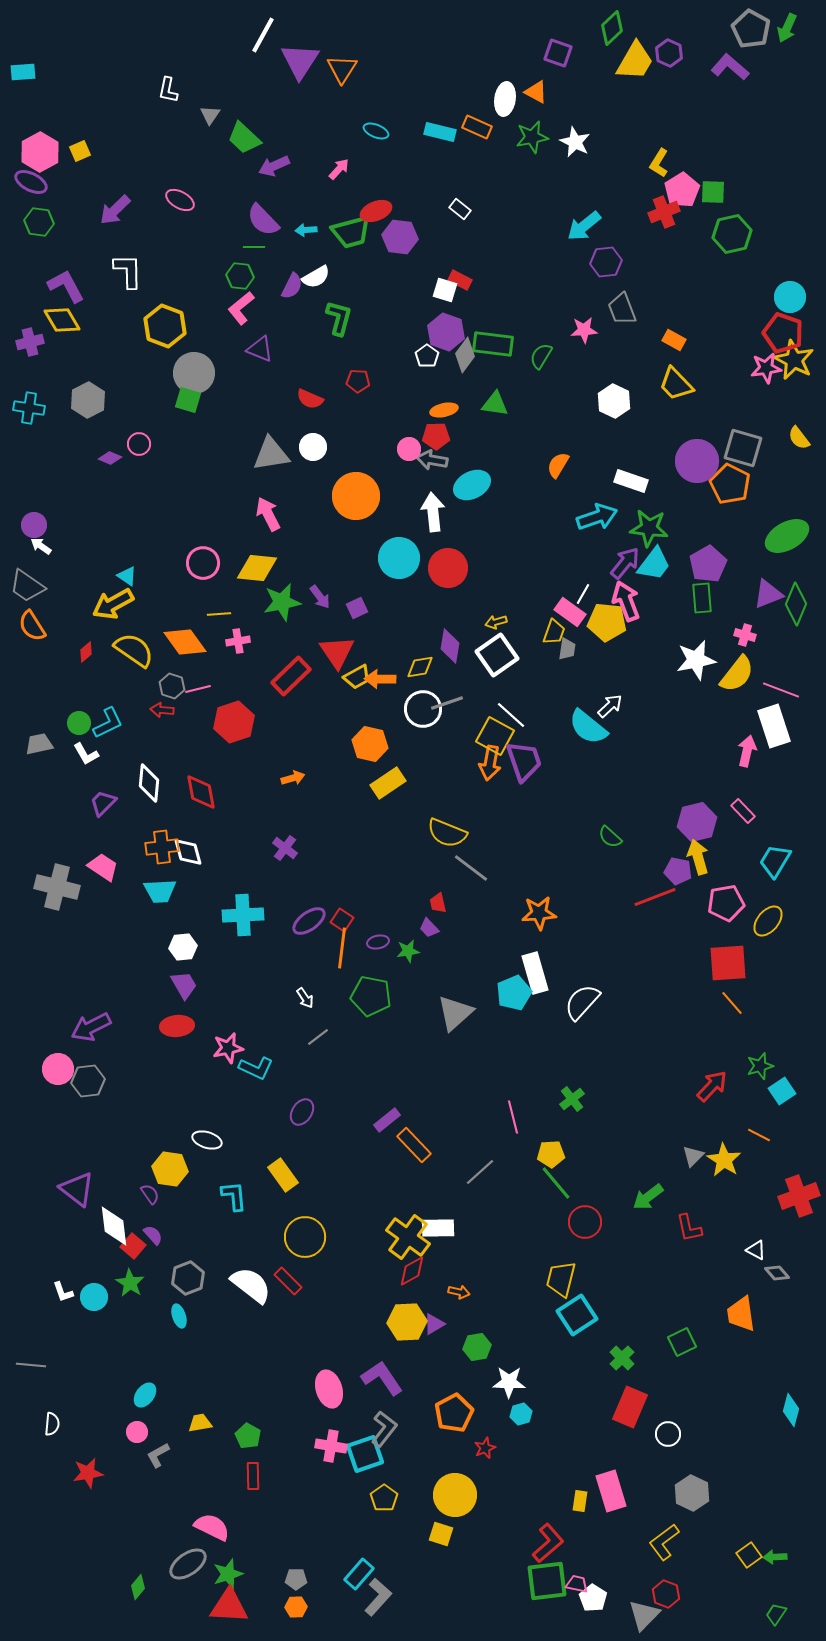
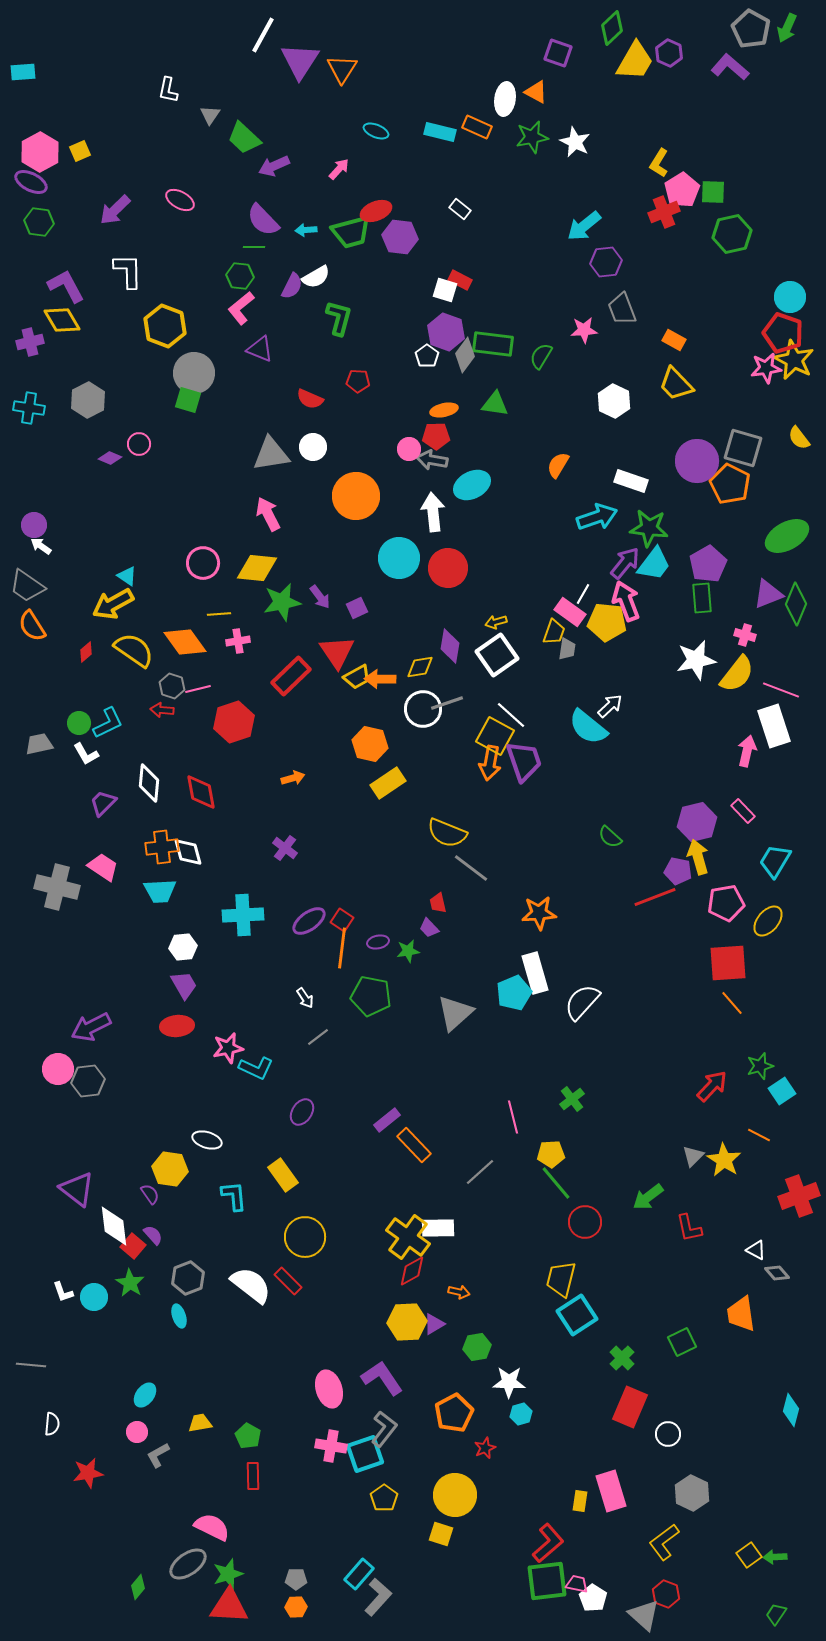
gray triangle at (644, 1615): rotated 32 degrees counterclockwise
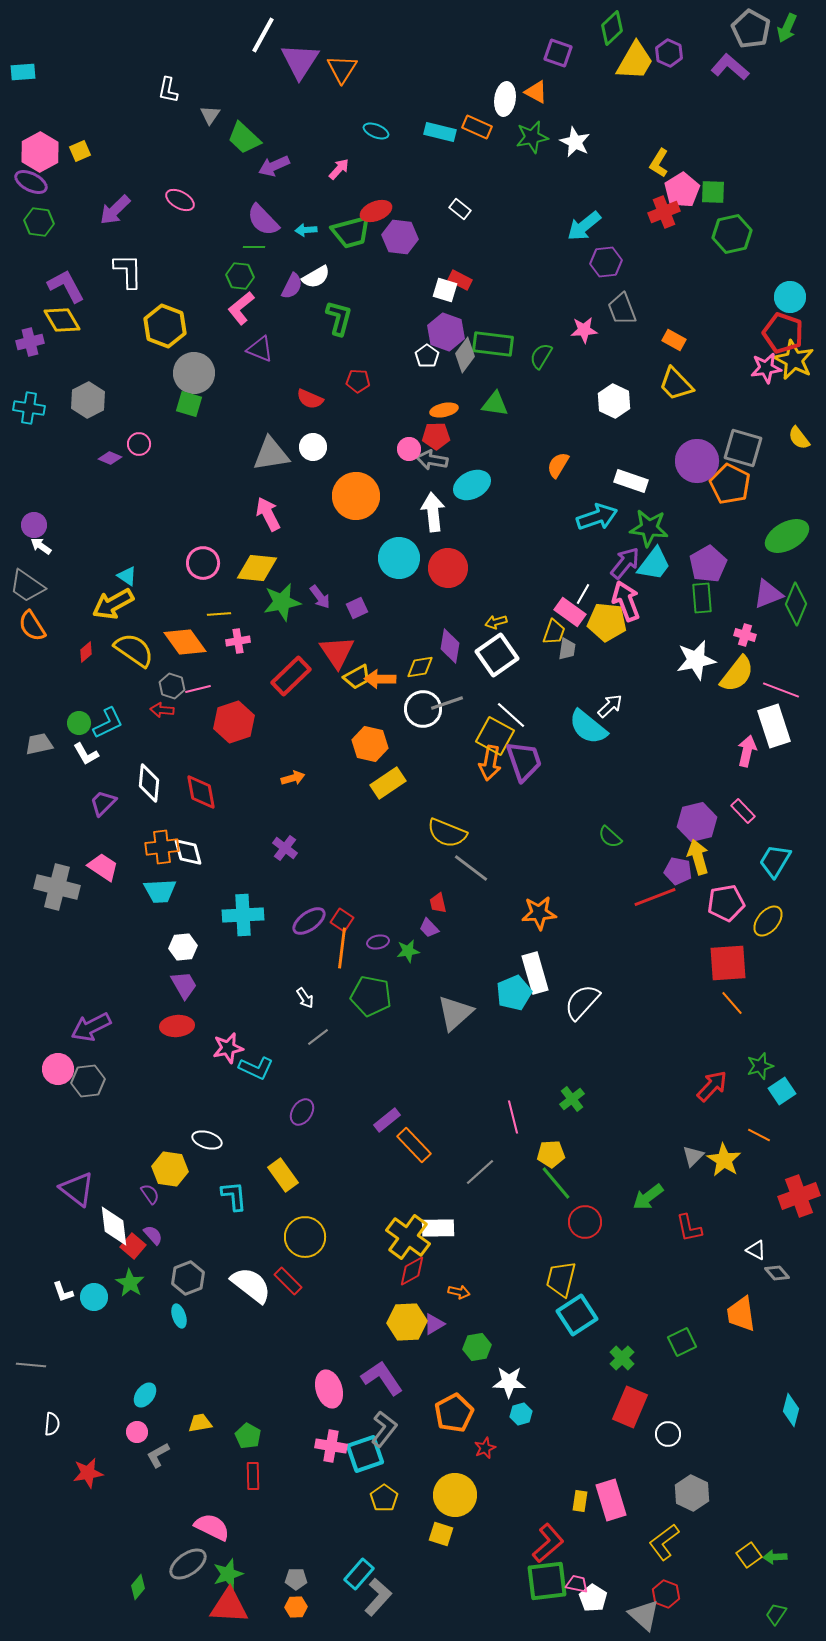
green square at (188, 400): moved 1 px right, 4 px down
pink rectangle at (611, 1491): moved 9 px down
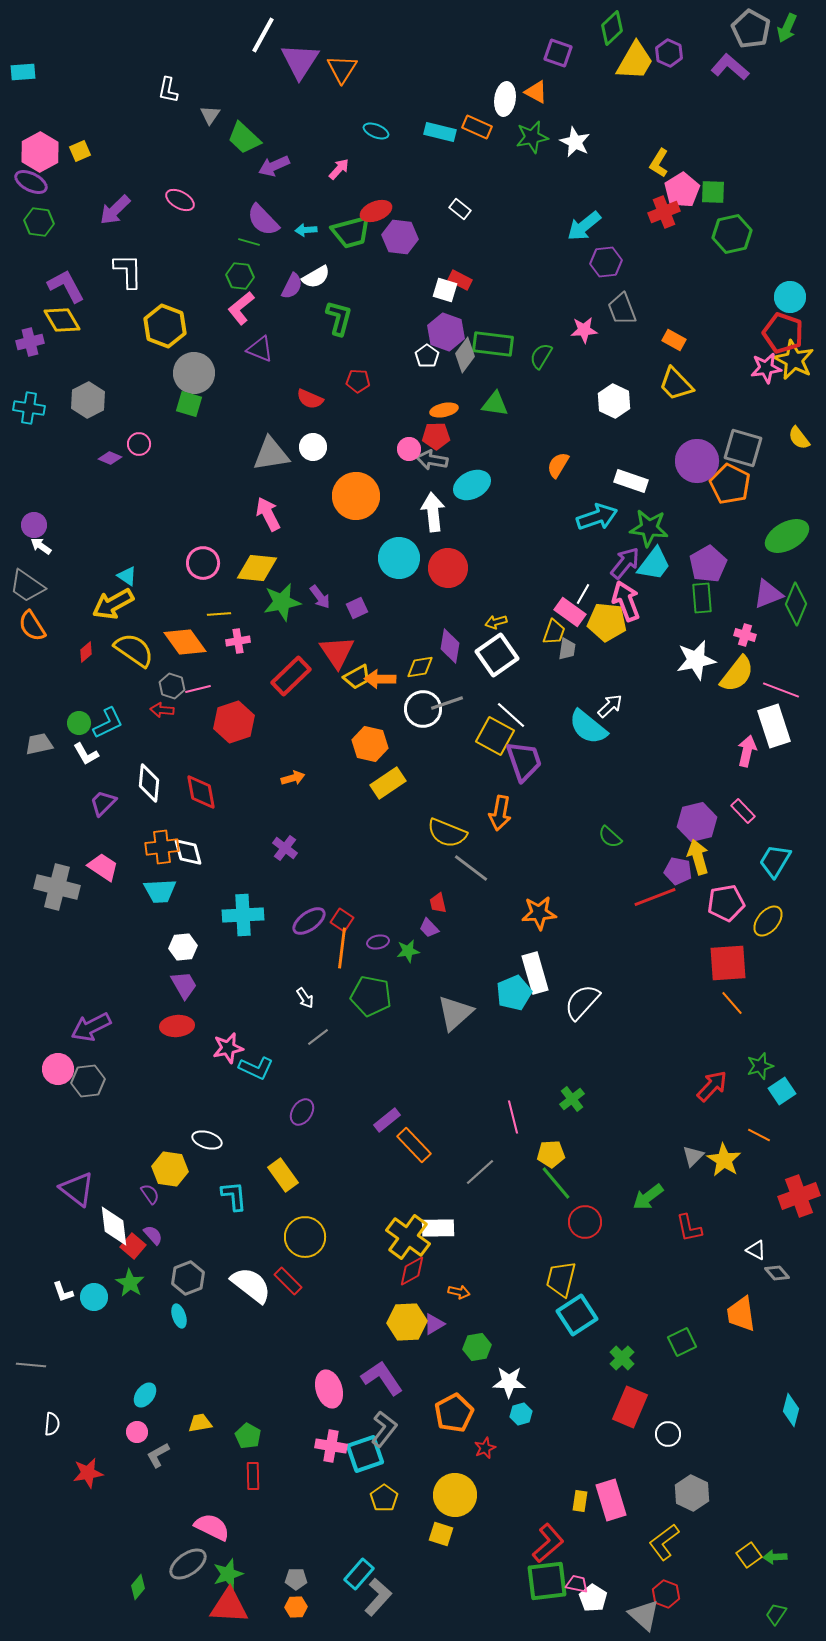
green line at (254, 247): moved 5 px left, 5 px up; rotated 15 degrees clockwise
orange arrow at (490, 763): moved 10 px right, 50 px down
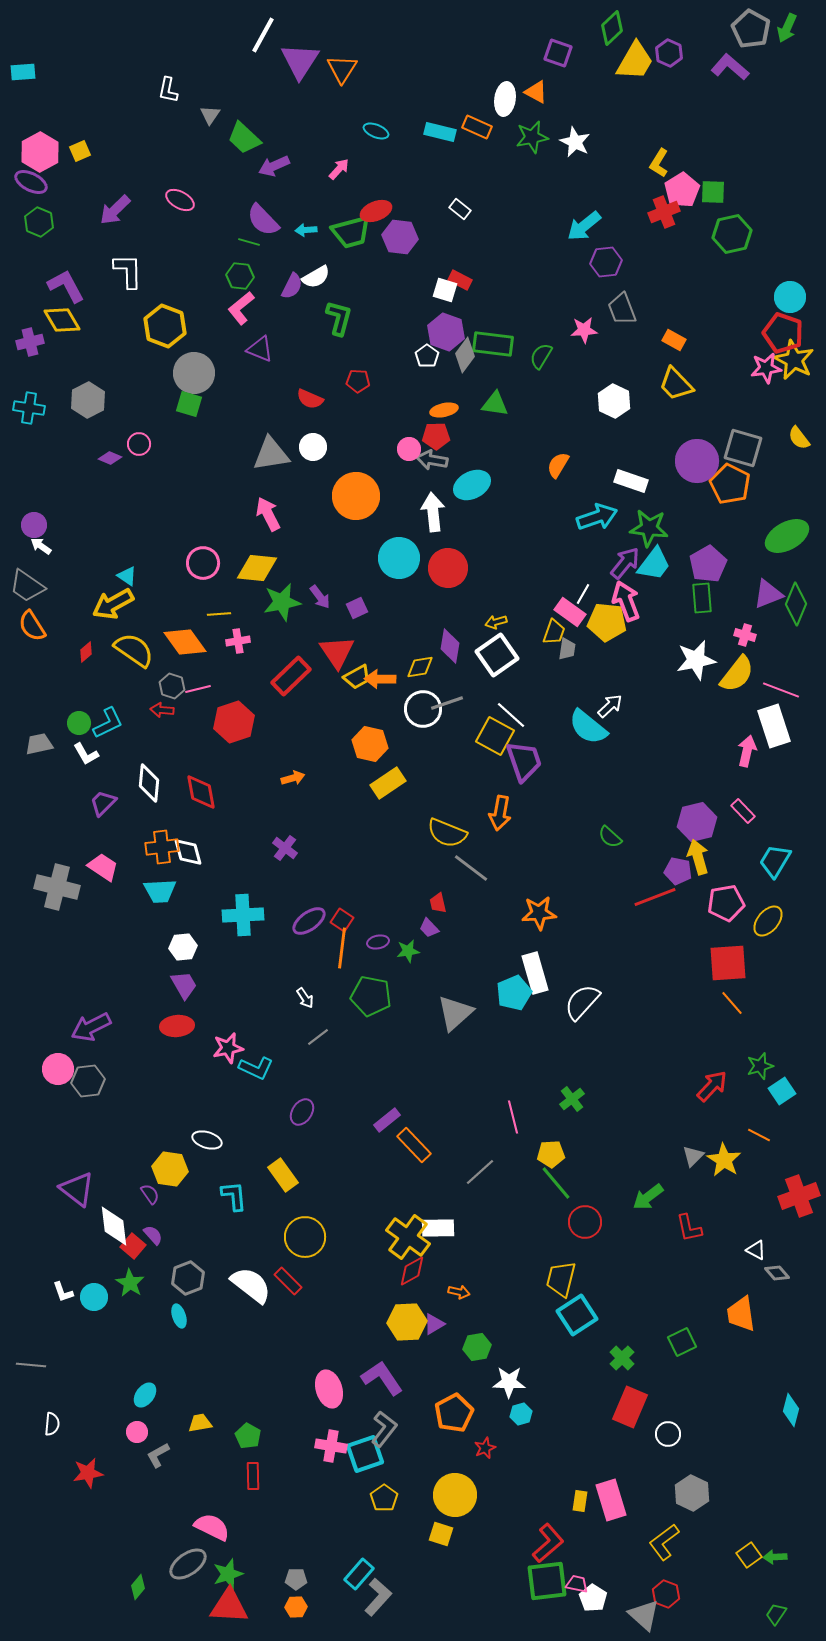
green hexagon at (39, 222): rotated 16 degrees clockwise
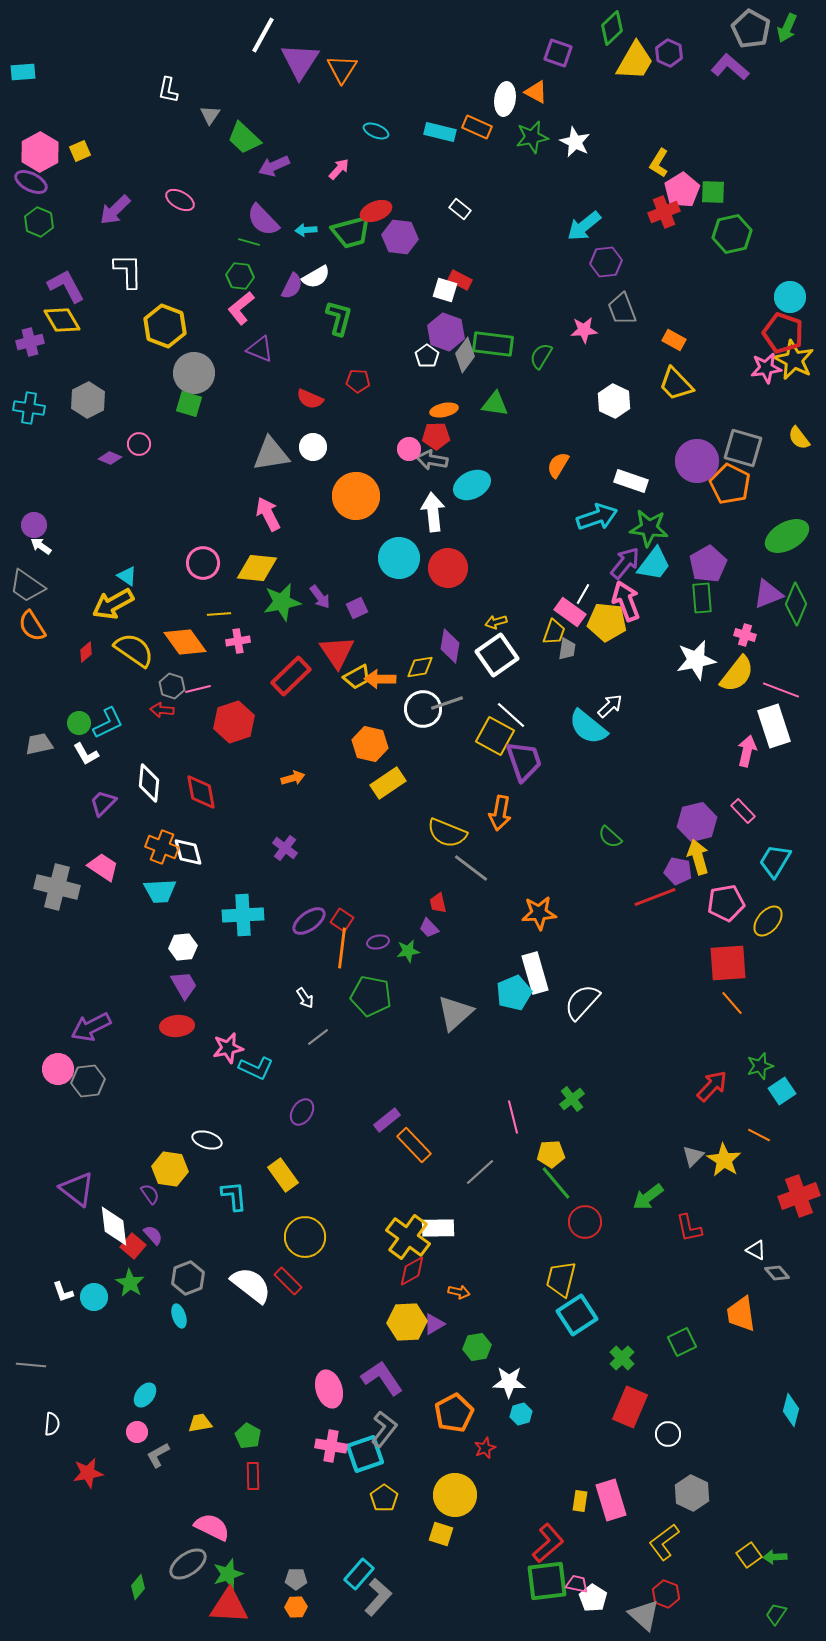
orange cross at (162, 847): rotated 28 degrees clockwise
